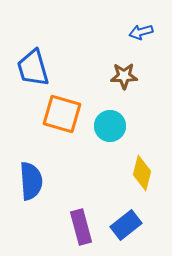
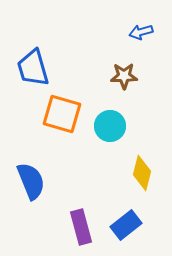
blue semicircle: rotated 18 degrees counterclockwise
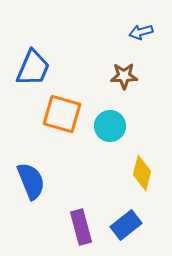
blue trapezoid: rotated 141 degrees counterclockwise
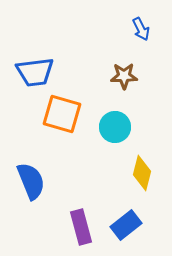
blue arrow: moved 3 px up; rotated 100 degrees counterclockwise
blue trapezoid: moved 2 px right, 4 px down; rotated 60 degrees clockwise
cyan circle: moved 5 px right, 1 px down
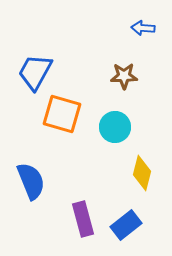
blue arrow: moved 2 px right, 1 px up; rotated 120 degrees clockwise
blue trapezoid: rotated 126 degrees clockwise
purple rectangle: moved 2 px right, 8 px up
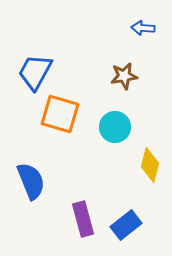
brown star: rotated 8 degrees counterclockwise
orange square: moved 2 px left
yellow diamond: moved 8 px right, 8 px up
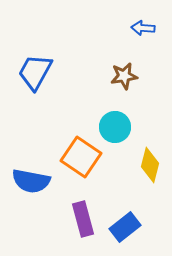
orange square: moved 21 px right, 43 px down; rotated 18 degrees clockwise
blue semicircle: rotated 123 degrees clockwise
blue rectangle: moved 1 px left, 2 px down
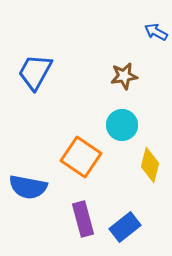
blue arrow: moved 13 px right, 4 px down; rotated 25 degrees clockwise
cyan circle: moved 7 px right, 2 px up
blue semicircle: moved 3 px left, 6 px down
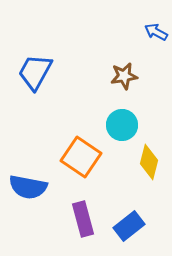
yellow diamond: moved 1 px left, 3 px up
blue rectangle: moved 4 px right, 1 px up
